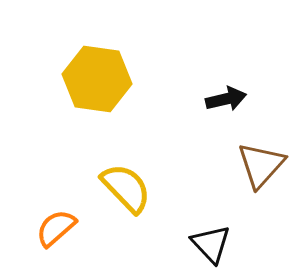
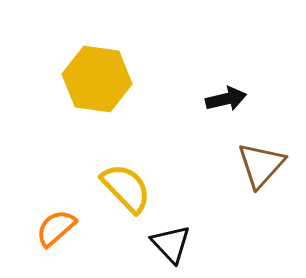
black triangle: moved 40 px left
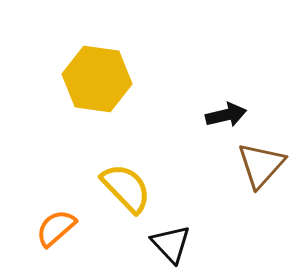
black arrow: moved 16 px down
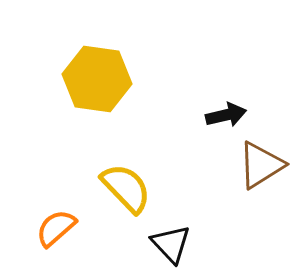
brown triangle: rotated 16 degrees clockwise
